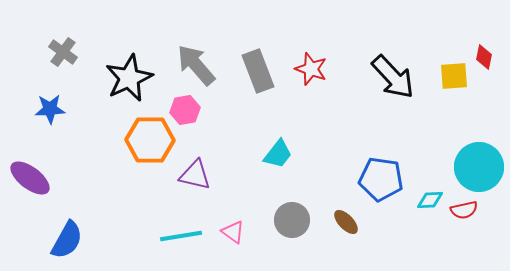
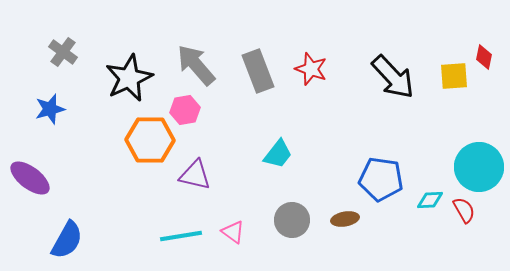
blue star: rotated 12 degrees counterclockwise
red semicircle: rotated 108 degrees counterclockwise
brown ellipse: moved 1 px left, 3 px up; rotated 56 degrees counterclockwise
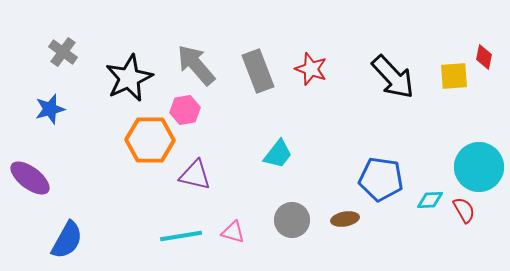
pink triangle: rotated 20 degrees counterclockwise
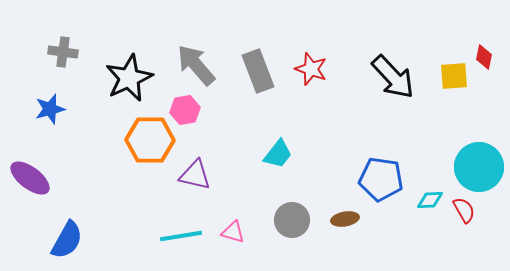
gray cross: rotated 28 degrees counterclockwise
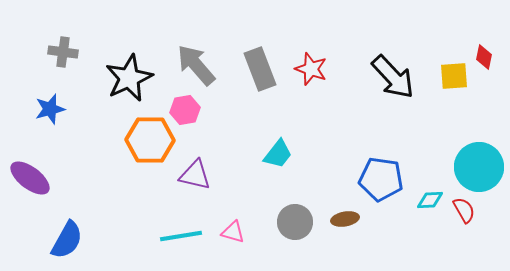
gray rectangle: moved 2 px right, 2 px up
gray circle: moved 3 px right, 2 px down
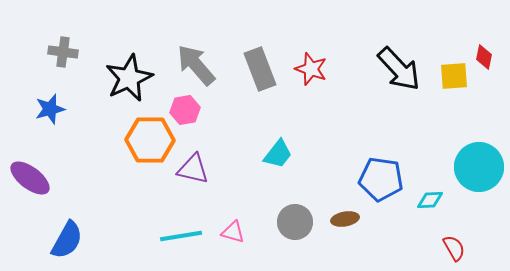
black arrow: moved 6 px right, 8 px up
purple triangle: moved 2 px left, 6 px up
red semicircle: moved 10 px left, 38 px down
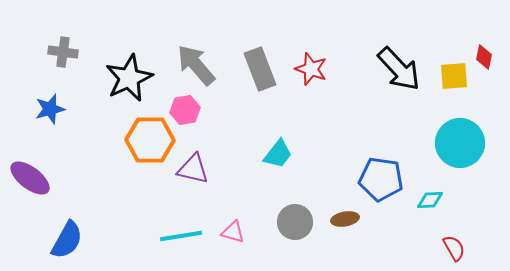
cyan circle: moved 19 px left, 24 px up
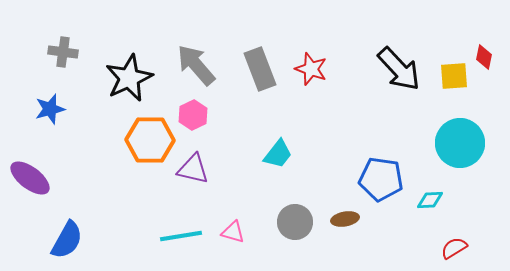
pink hexagon: moved 8 px right, 5 px down; rotated 16 degrees counterclockwise
red semicircle: rotated 92 degrees counterclockwise
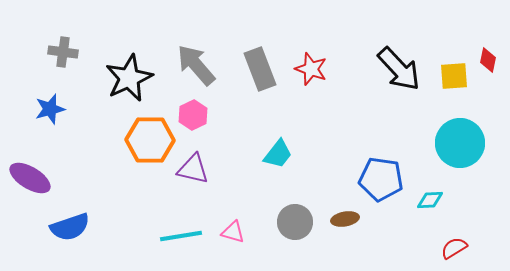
red diamond: moved 4 px right, 3 px down
purple ellipse: rotated 6 degrees counterclockwise
blue semicircle: moved 3 px right, 13 px up; rotated 42 degrees clockwise
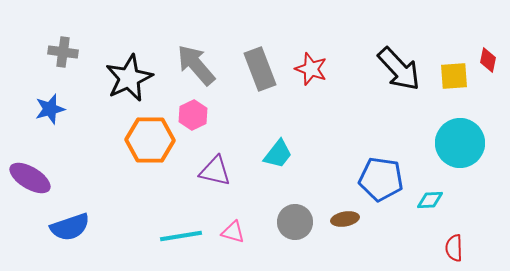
purple triangle: moved 22 px right, 2 px down
red semicircle: rotated 60 degrees counterclockwise
